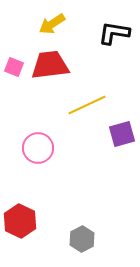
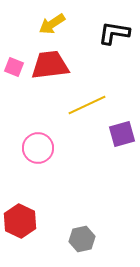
gray hexagon: rotated 15 degrees clockwise
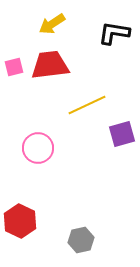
pink square: rotated 36 degrees counterclockwise
gray hexagon: moved 1 px left, 1 px down
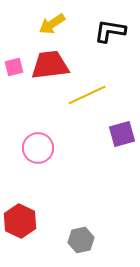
black L-shape: moved 4 px left, 2 px up
yellow line: moved 10 px up
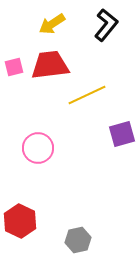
black L-shape: moved 4 px left, 6 px up; rotated 120 degrees clockwise
gray hexagon: moved 3 px left
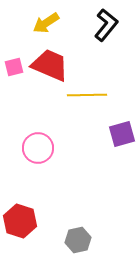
yellow arrow: moved 6 px left, 1 px up
red trapezoid: rotated 30 degrees clockwise
yellow line: rotated 24 degrees clockwise
red hexagon: rotated 8 degrees counterclockwise
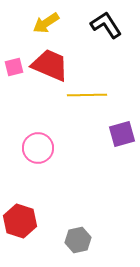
black L-shape: rotated 72 degrees counterclockwise
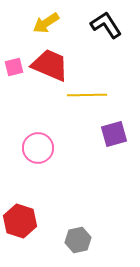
purple square: moved 8 px left
